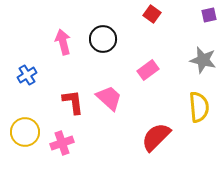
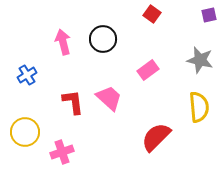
gray star: moved 3 px left
pink cross: moved 9 px down
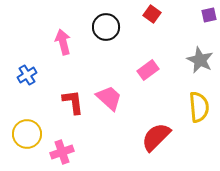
black circle: moved 3 px right, 12 px up
gray star: rotated 12 degrees clockwise
yellow circle: moved 2 px right, 2 px down
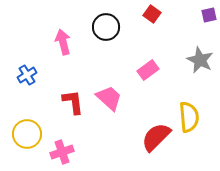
yellow semicircle: moved 10 px left, 10 px down
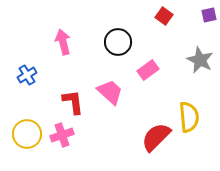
red square: moved 12 px right, 2 px down
black circle: moved 12 px right, 15 px down
pink trapezoid: moved 1 px right, 6 px up
pink cross: moved 17 px up
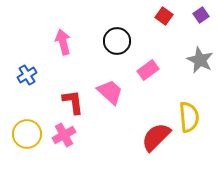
purple square: moved 8 px left; rotated 21 degrees counterclockwise
black circle: moved 1 px left, 1 px up
pink cross: moved 2 px right; rotated 10 degrees counterclockwise
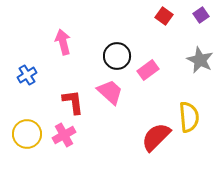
black circle: moved 15 px down
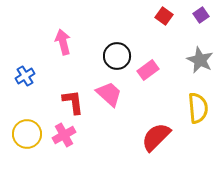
blue cross: moved 2 px left, 1 px down
pink trapezoid: moved 1 px left, 2 px down
yellow semicircle: moved 9 px right, 9 px up
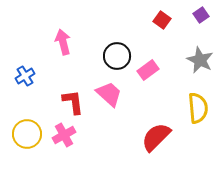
red square: moved 2 px left, 4 px down
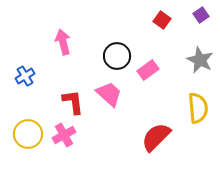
yellow circle: moved 1 px right
